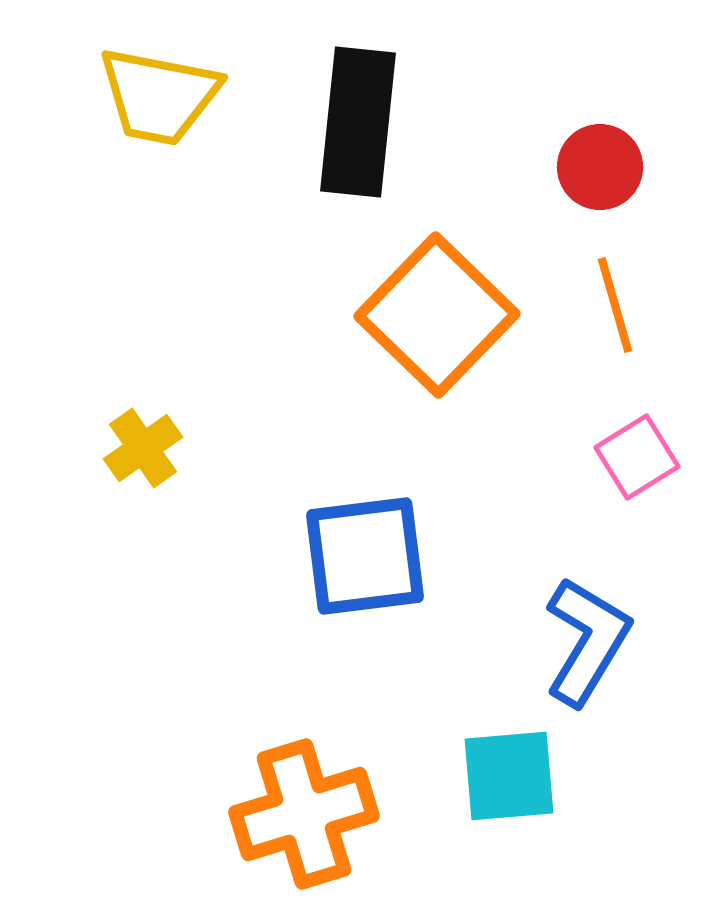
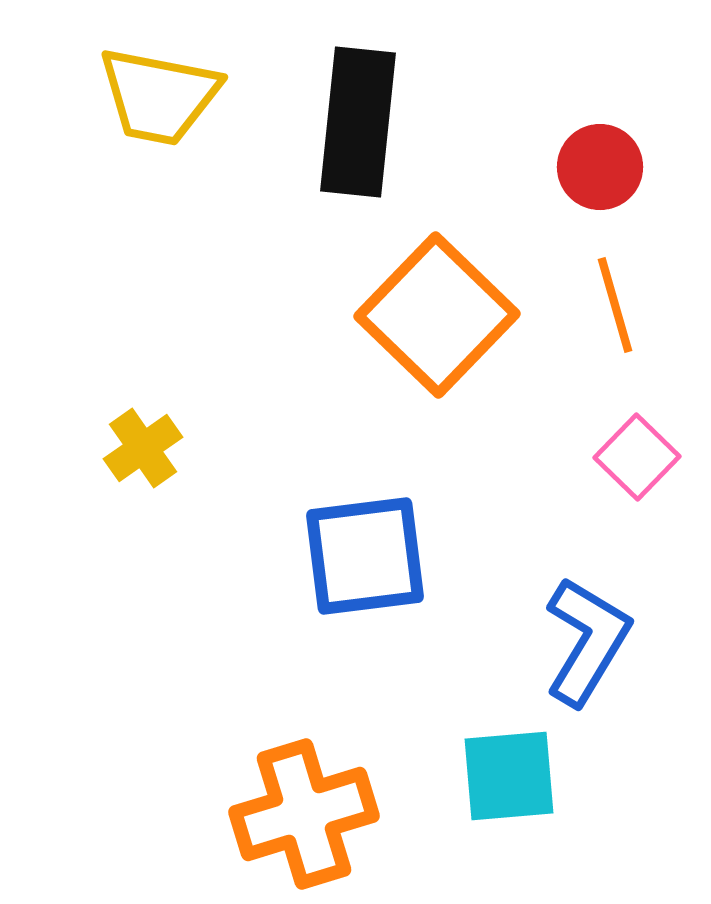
pink square: rotated 14 degrees counterclockwise
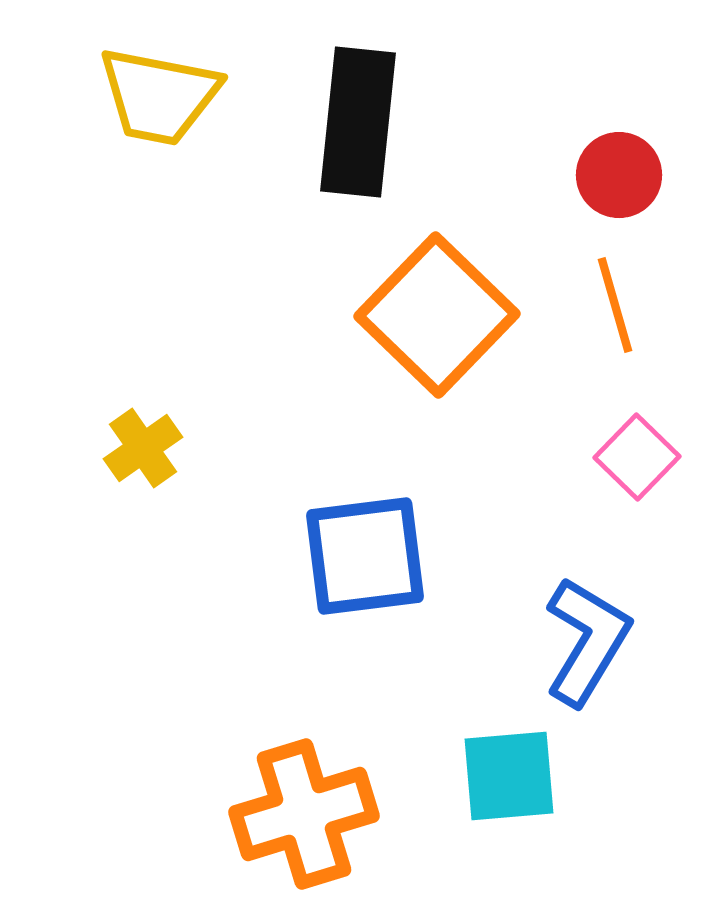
red circle: moved 19 px right, 8 px down
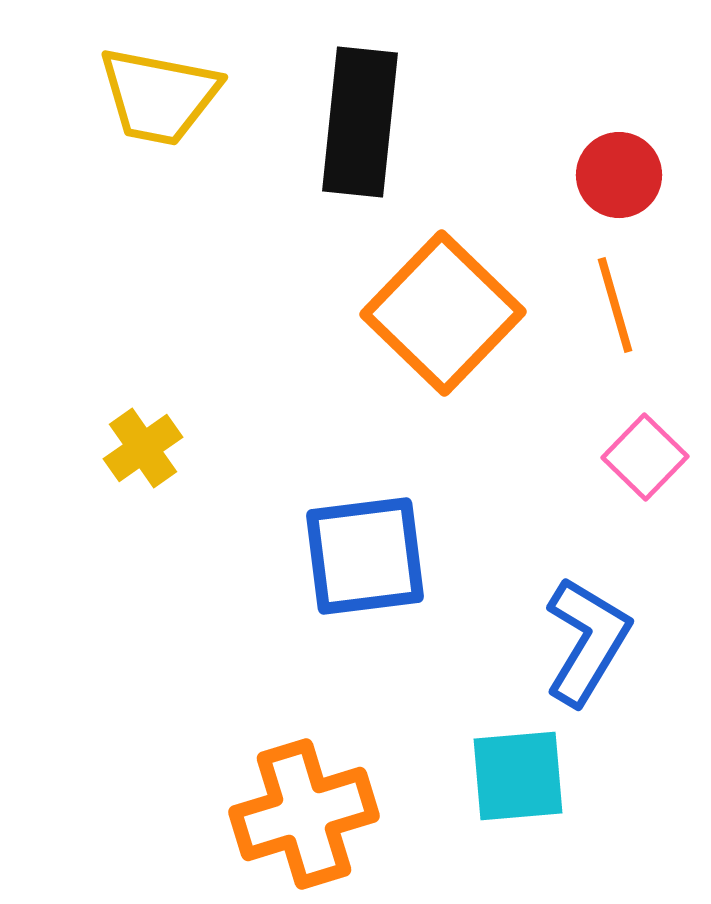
black rectangle: moved 2 px right
orange square: moved 6 px right, 2 px up
pink square: moved 8 px right
cyan square: moved 9 px right
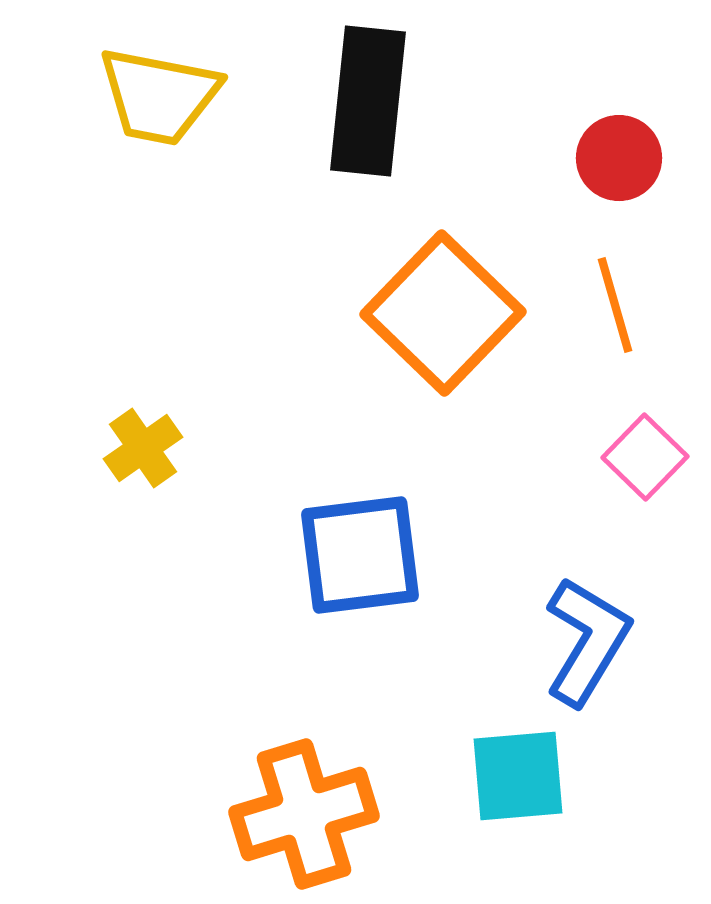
black rectangle: moved 8 px right, 21 px up
red circle: moved 17 px up
blue square: moved 5 px left, 1 px up
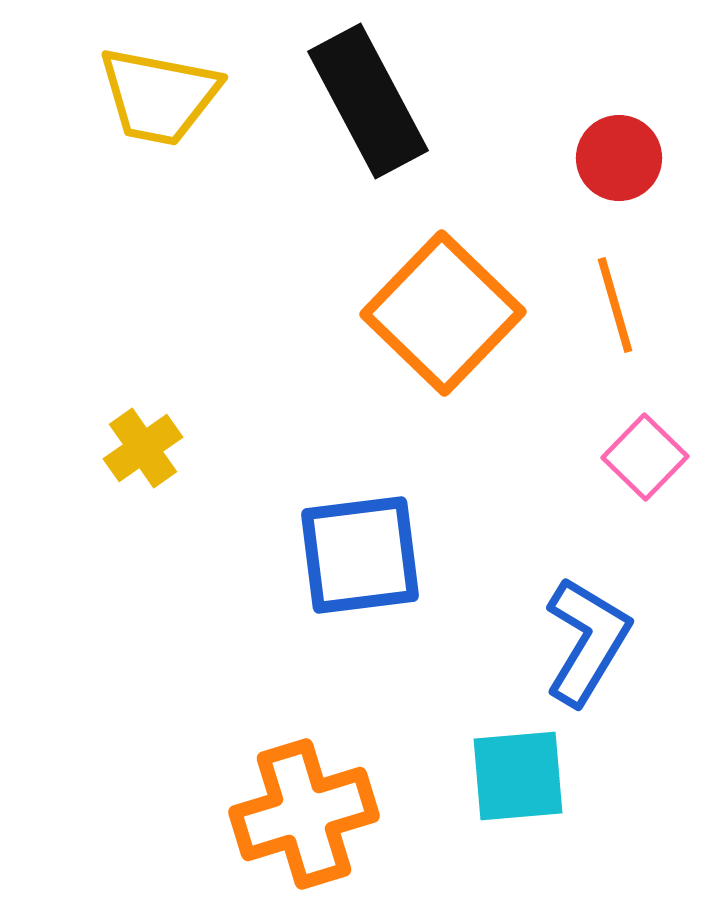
black rectangle: rotated 34 degrees counterclockwise
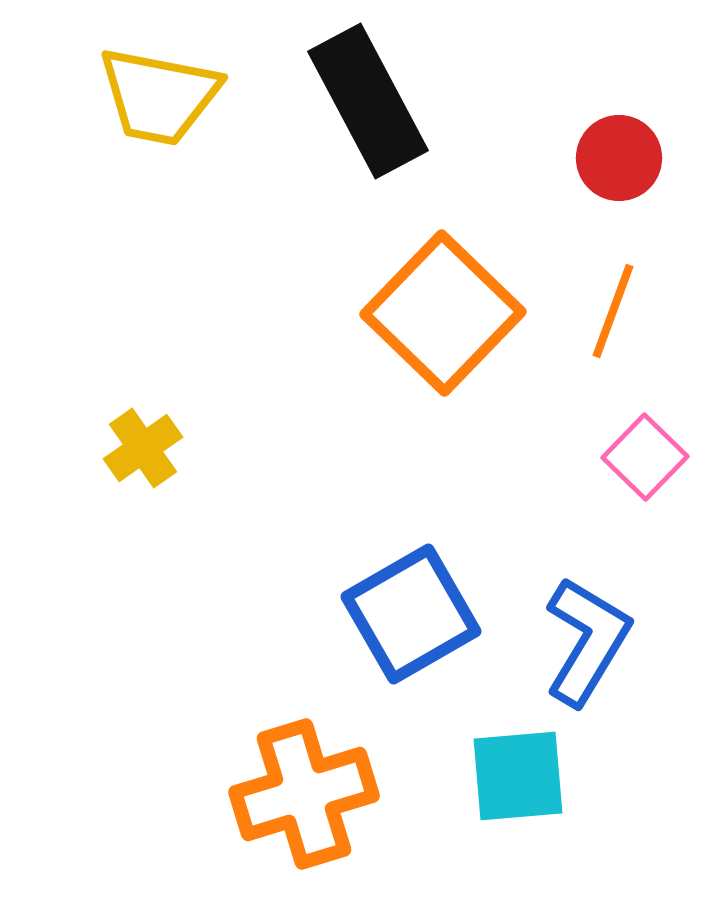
orange line: moved 2 px left, 6 px down; rotated 36 degrees clockwise
blue square: moved 51 px right, 59 px down; rotated 23 degrees counterclockwise
orange cross: moved 20 px up
